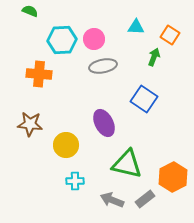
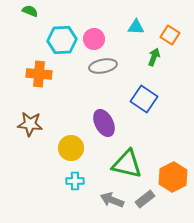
yellow circle: moved 5 px right, 3 px down
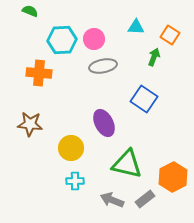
orange cross: moved 1 px up
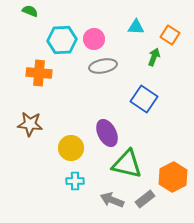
purple ellipse: moved 3 px right, 10 px down
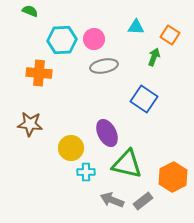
gray ellipse: moved 1 px right
cyan cross: moved 11 px right, 9 px up
gray rectangle: moved 2 px left, 2 px down
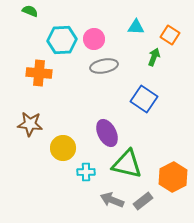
yellow circle: moved 8 px left
